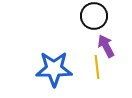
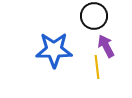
blue star: moved 19 px up
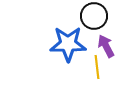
blue star: moved 14 px right, 6 px up
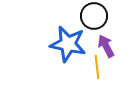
blue star: rotated 12 degrees clockwise
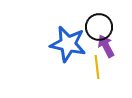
black circle: moved 5 px right, 11 px down
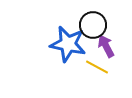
black circle: moved 6 px left, 2 px up
yellow line: rotated 55 degrees counterclockwise
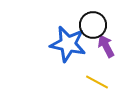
yellow line: moved 15 px down
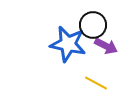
purple arrow: rotated 145 degrees clockwise
yellow line: moved 1 px left, 1 px down
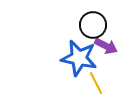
blue star: moved 11 px right, 14 px down
yellow line: rotated 35 degrees clockwise
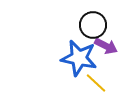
yellow line: rotated 20 degrees counterclockwise
